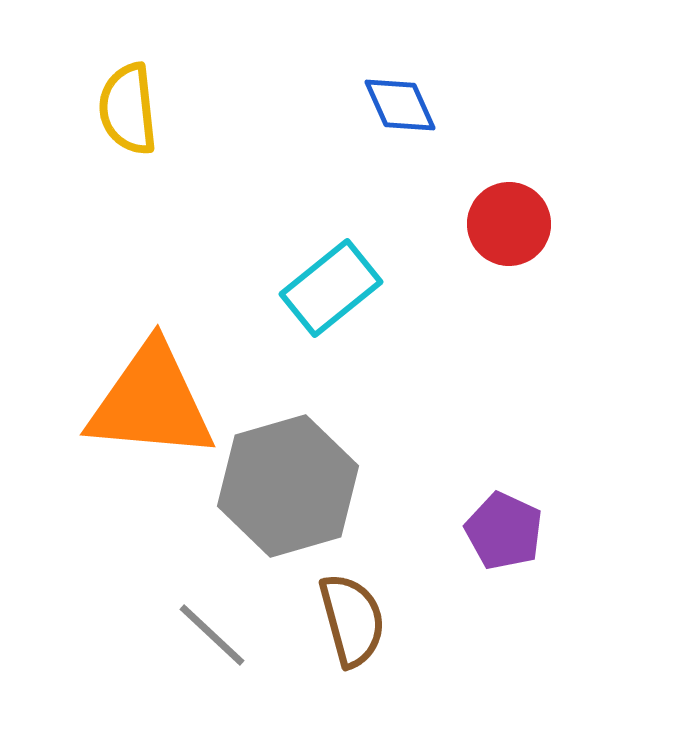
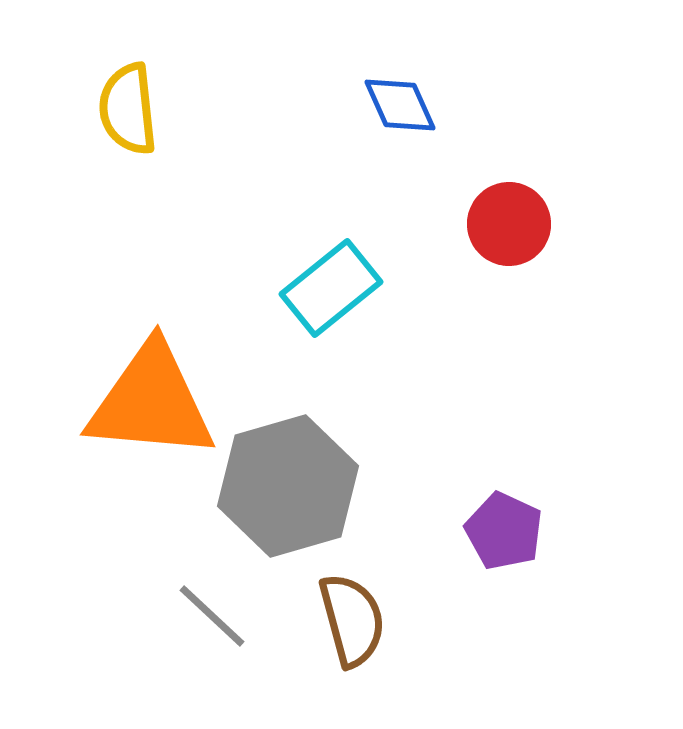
gray line: moved 19 px up
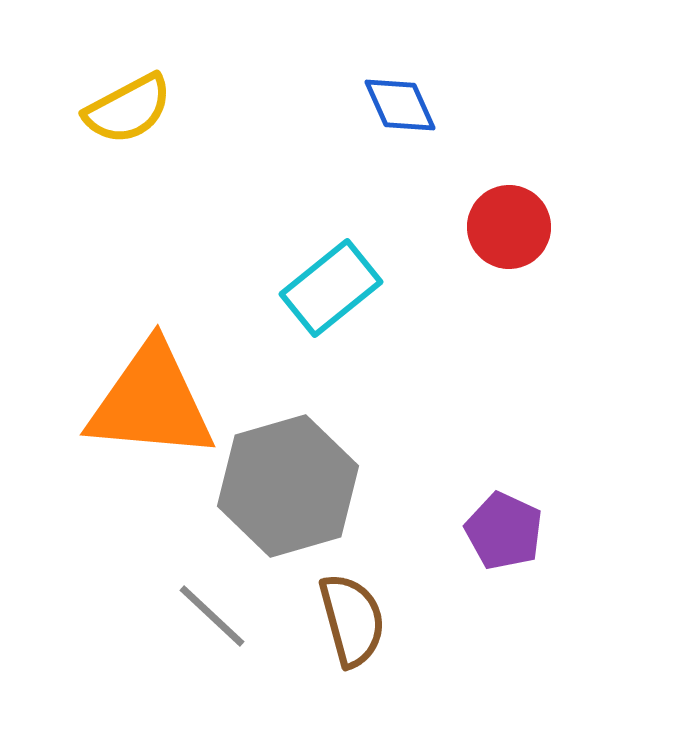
yellow semicircle: rotated 112 degrees counterclockwise
red circle: moved 3 px down
